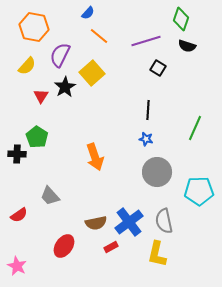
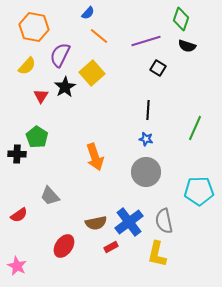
gray circle: moved 11 px left
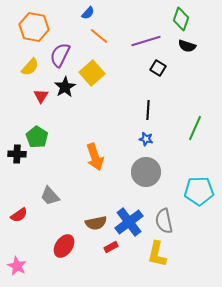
yellow semicircle: moved 3 px right, 1 px down
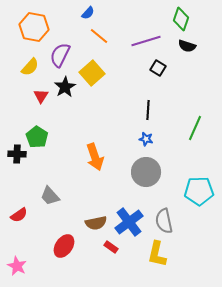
red rectangle: rotated 64 degrees clockwise
